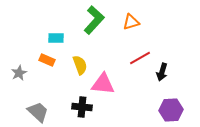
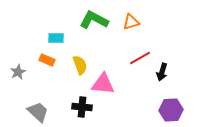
green L-shape: rotated 104 degrees counterclockwise
gray star: moved 1 px left, 1 px up
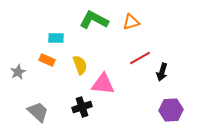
black cross: rotated 24 degrees counterclockwise
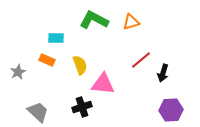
red line: moved 1 px right, 2 px down; rotated 10 degrees counterclockwise
black arrow: moved 1 px right, 1 px down
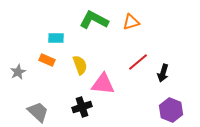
red line: moved 3 px left, 2 px down
purple hexagon: rotated 25 degrees clockwise
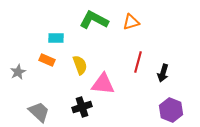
red line: rotated 35 degrees counterclockwise
gray trapezoid: moved 1 px right
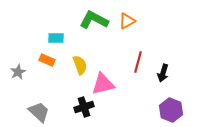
orange triangle: moved 4 px left, 1 px up; rotated 12 degrees counterclockwise
pink triangle: rotated 20 degrees counterclockwise
black cross: moved 2 px right
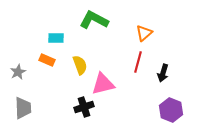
orange triangle: moved 17 px right, 12 px down; rotated 12 degrees counterclockwise
gray trapezoid: moved 16 px left, 4 px up; rotated 45 degrees clockwise
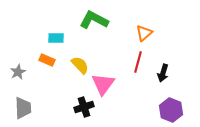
yellow semicircle: rotated 24 degrees counterclockwise
pink triangle: rotated 40 degrees counterclockwise
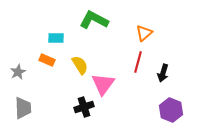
yellow semicircle: rotated 12 degrees clockwise
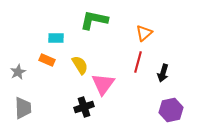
green L-shape: rotated 16 degrees counterclockwise
purple hexagon: rotated 25 degrees clockwise
